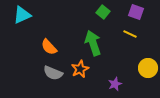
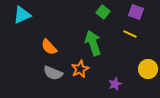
yellow circle: moved 1 px down
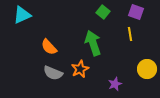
yellow line: rotated 56 degrees clockwise
yellow circle: moved 1 px left
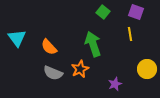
cyan triangle: moved 5 px left, 23 px down; rotated 42 degrees counterclockwise
green arrow: moved 1 px down
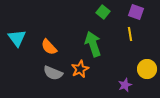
purple star: moved 10 px right, 1 px down
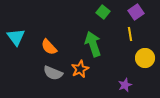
purple square: rotated 35 degrees clockwise
cyan triangle: moved 1 px left, 1 px up
yellow circle: moved 2 px left, 11 px up
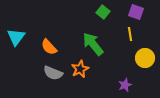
purple square: rotated 35 degrees counterclockwise
cyan triangle: rotated 12 degrees clockwise
green arrow: rotated 20 degrees counterclockwise
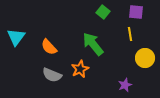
purple square: rotated 14 degrees counterclockwise
gray semicircle: moved 1 px left, 2 px down
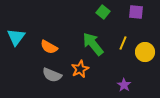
yellow line: moved 7 px left, 9 px down; rotated 32 degrees clockwise
orange semicircle: rotated 18 degrees counterclockwise
yellow circle: moved 6 px up
purple star: moved 1 px left; rotated 16 degrees counterclockwise
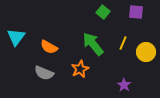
yellow circle: moved 1 px right
gray semicircle: moved 8 px left, 2 px up
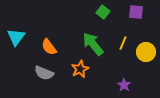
orange semicircle: rotated 24 degrees clockwise
